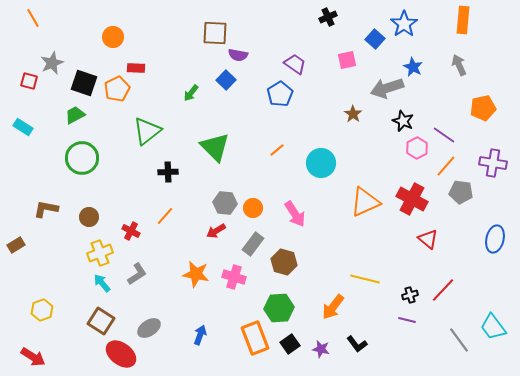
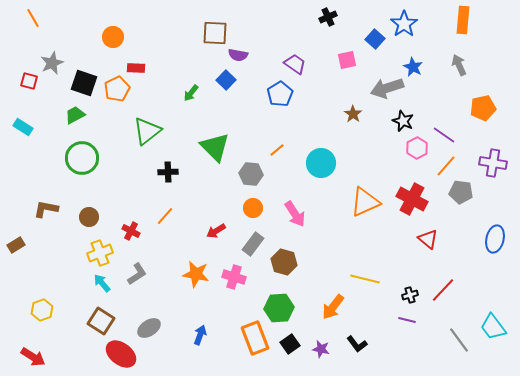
gray hexagon at (225, 203): moved 26 px right, 29 px up
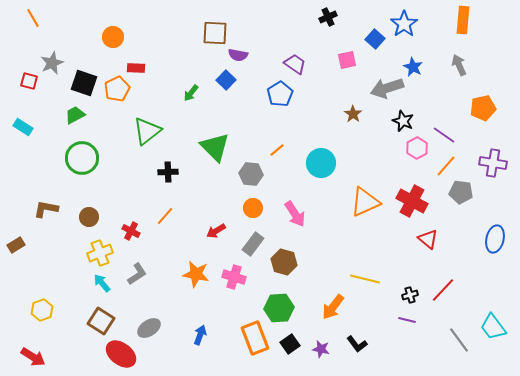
red cross at (412, 199): moved 2 px down
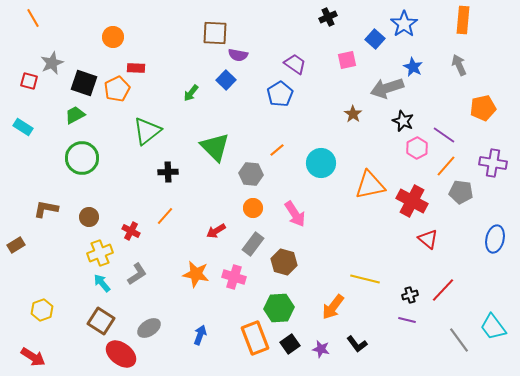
orange triangle at (365, 202): moved 5 px right, 17 px up; rotated 12 degrees clockwise
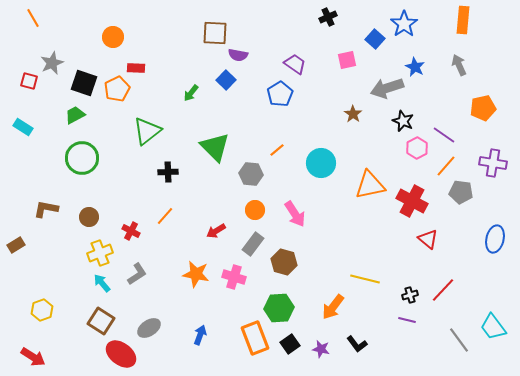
blue star at (413, 67): moved 2 px right
orange circle at (253, 208): moved 2 px right, 2 px down
